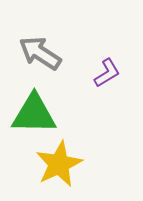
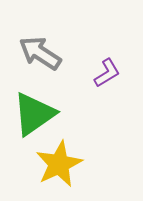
green triangle: rotated 36 degrees counterclockwise
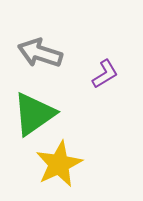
gray arrow: rotated 15 degrees counterclockwise
purple L-shape: moved 2 px left, 1 px down
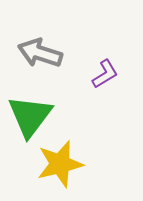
green triangle: moved 4 px left, 2 px down; rotated 18 degrees counterclockwise
yellow star: moved 1 px right; rotated 12 degrees clockwise
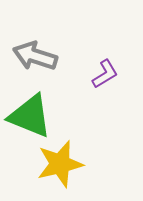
gray arrow: moved 5 px left, 3 px down
green triangle: rotated 45 degrees counterclockwise
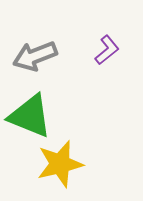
gray arrow: rotated 39 degrees counterclockwise
purple L-shape: moved 2 px right, 24 px up; rotated 8 degrees counterclockwise
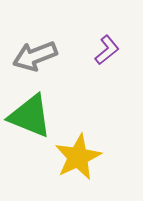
yellow star: moved 18 px right, 7 px up; rotated 12 degrees counterclockwise
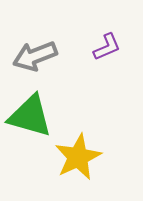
purple L-shape: moved 3 px up; rotated 16 degrees clockwise
green triangle: rotated 6 degrees counterclockwise
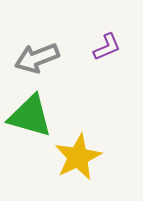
gray arrow: moved 2 px right, 2 px down
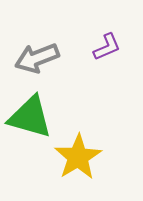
green triangle: moved 1 px down
yellow star: rotated 6 degrees counterclockwise
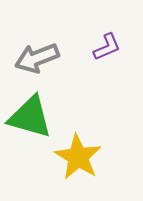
yellow star: rotated 9 degrees counterclockwise
